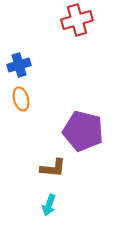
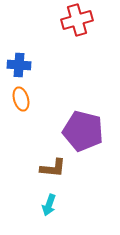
blue cross: rotated 20 degrees clockwise
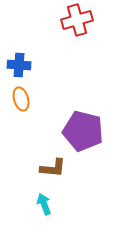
cyan arrow: moved 5 px left, 1 px up; rotated 140 degrees clockwise
